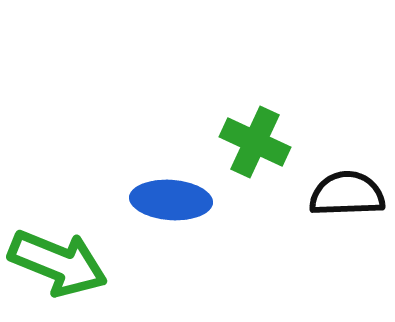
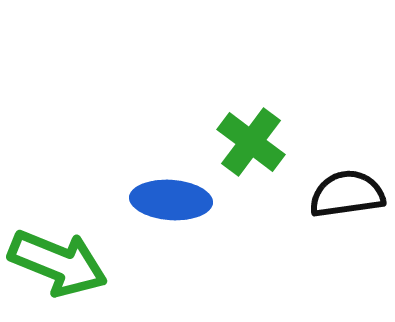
green cross: moved 4 px left; rotated 12 degrees clockwise
black semicircle: rotated 6 degrees counterclockwise
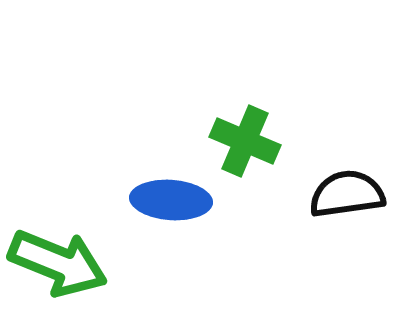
green cross: moved 6 px left, 1 px up; rotated 14 degrees counterclockwise
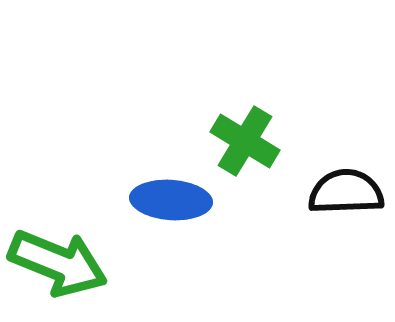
green cross: rotated 8 degrees clockwise
black semicircle: moved 1 px left, 2 px up; rotated 6 degrees clockwise
